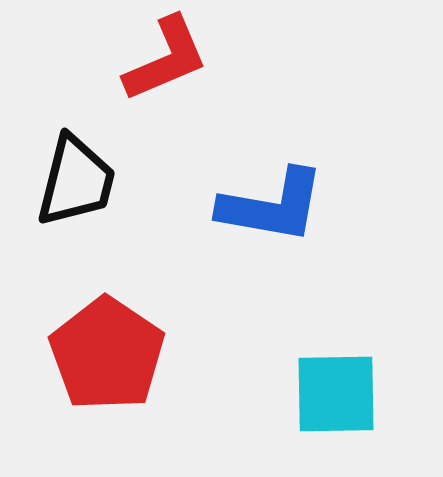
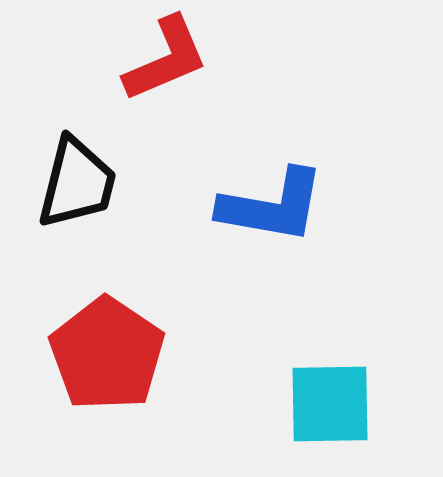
black trapezoid: moved 1 px right, 2 px down
cyan square: moved 6 px left, 10 px down
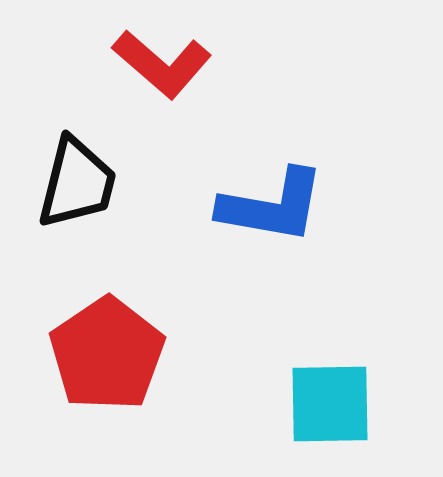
red L-shape: moved 4 px left, 5 px down; rotated 64 degrees clockwise
red pentagon: rotated 4 degrees clockwise
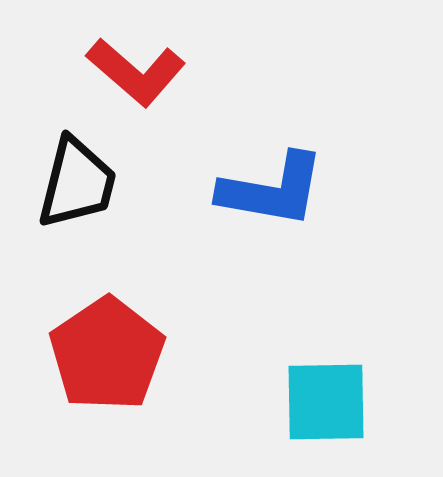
red L-shape: moved 26 px left, 8 px down
blue L-shape: moved 16 px up
cyan square: moved 4 px left, 2 px up
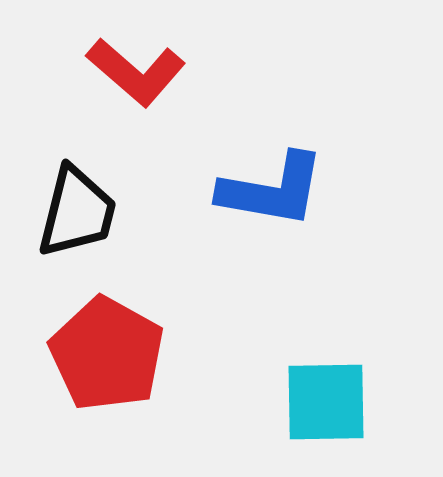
black trapezoid: moved 29 px down
red pentagon: rotated 9 degrees counterclockwise
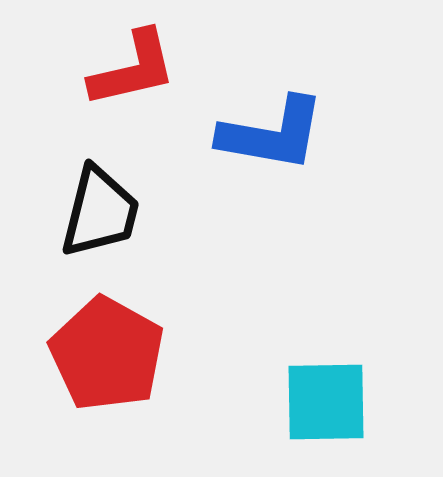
red L-shape: moved 3 px left, 3 px up; rotated 54 degrees counterclockwise
blue L-shape: moved 56 px up
black trapezoid: moved 23 px right
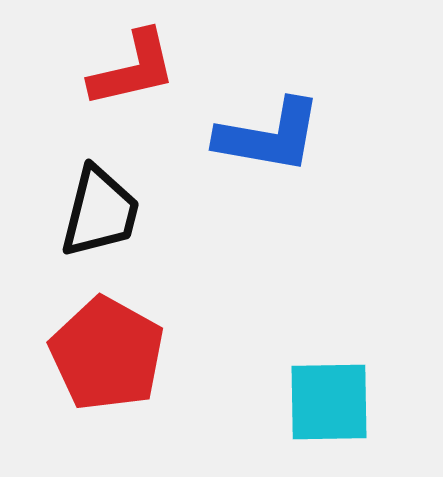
blue L-shape: moved 3 px left, 2 px down
cyan square: moved 3 px right
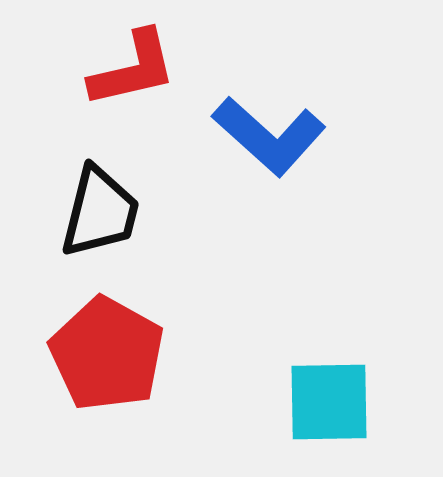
blue L-shape: rotated 32 degrees clockwise
